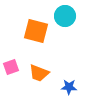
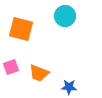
orange square: moved 15 px left, 2 px up
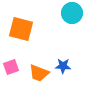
cyan circle: moved 7 px right, 3 px up
blue star: moved 6 px left, 21 px up
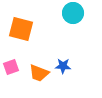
cyan circle: moved 1 px right
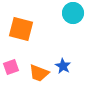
blue star: rotated 28 degrees clockwise
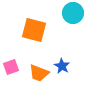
orange square: moved 13 px right, 1 px down
blue star: moved 1 px left
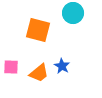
orange square: moved 4 px right
pink square: rotated 21 degrees clockwise
orange trapezoid: rotated 60 degrees counterclockwise
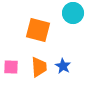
blue star: moved 1 px right
orange trapezoid: moved 6 px up; rotated 55 degrees counterclockwise
